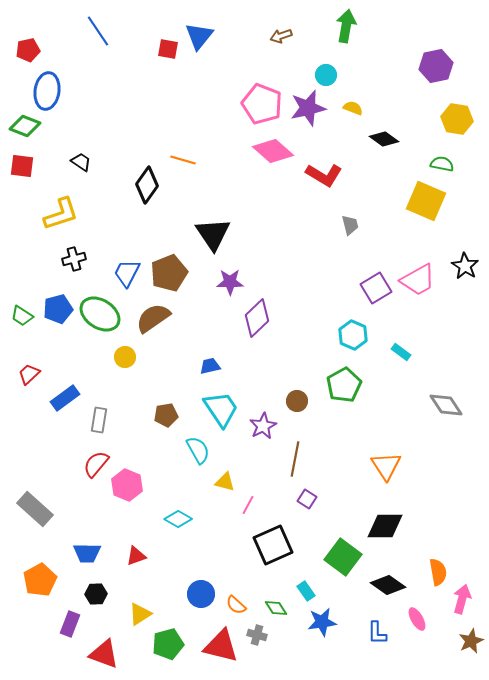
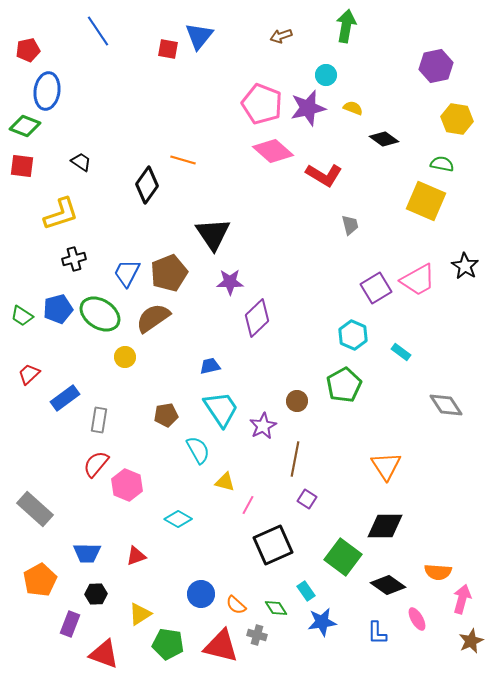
orange semicircle at (438, 572): rotated 104 degrees clockwise
green pentagon at (168, 644): rotated 24 degrees clockwise
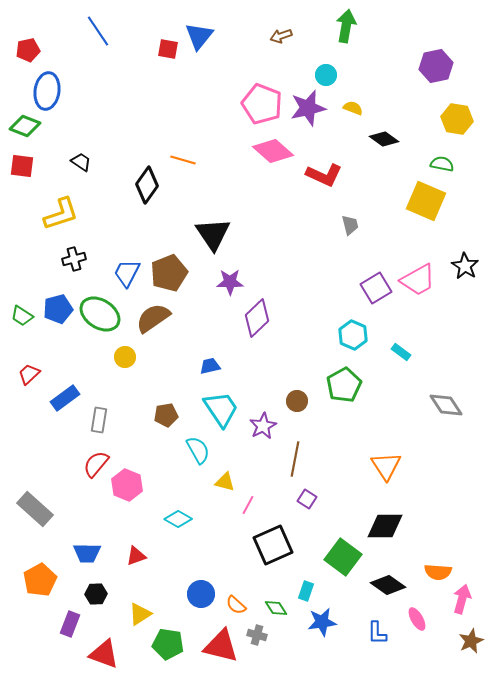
red L-shape at (324, 175): rotated 6 degrees counterclockwise
cyan rectangle at (306, 591): rotated 54 degrees clockwise
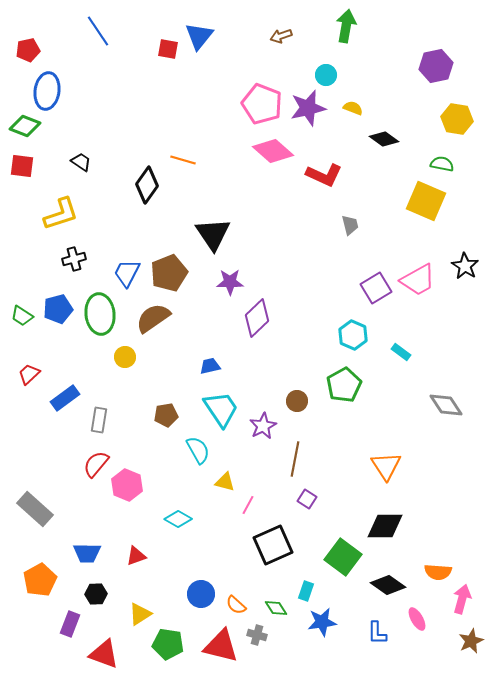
green ellipse at (100, 314): rotated 51 degrees clockwise
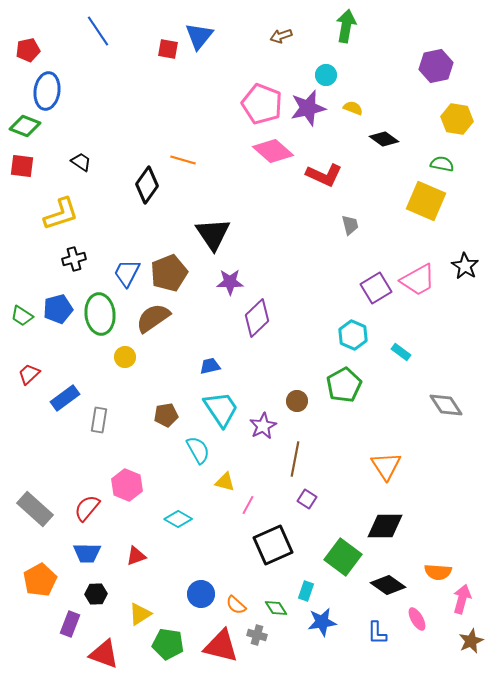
red semicircle at (96, 464): moved 9 px left, 44 px down
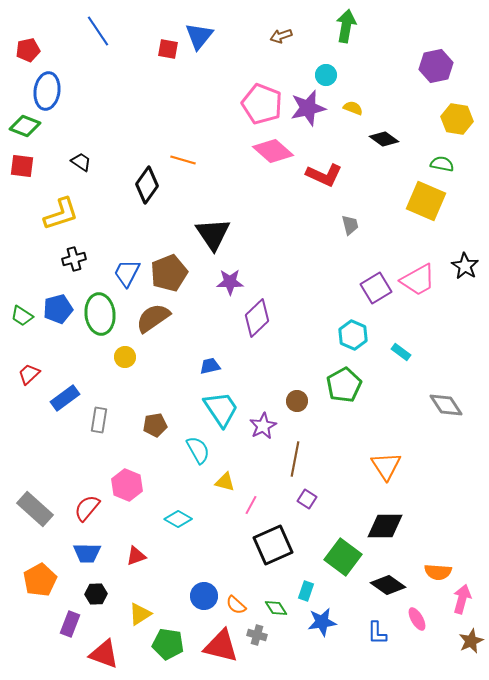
brown pentagon at (166, 415): moved 11 px left, 10 px down
pink line at (248, 505): moved 3 px right
blue circle at (201, 594): moved 3 px right, 2 px down
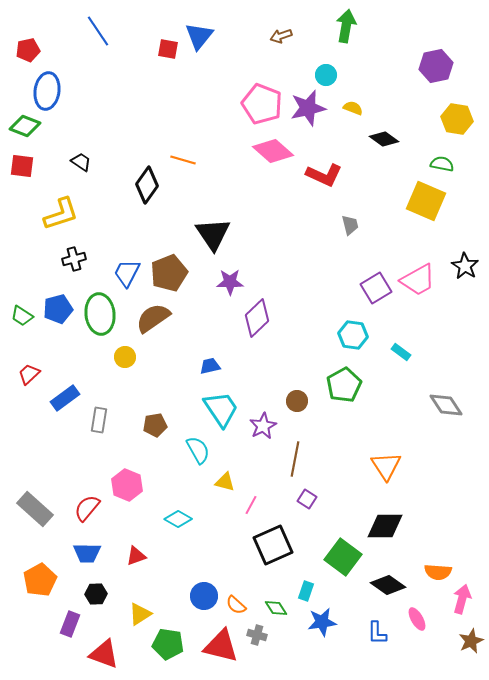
cyan hexagon at (353, 335): rotated 16 degrees counterclockwise
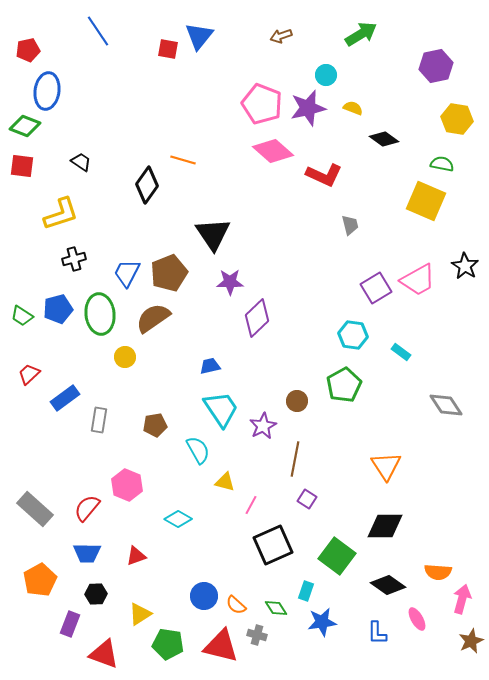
green arrow at (346, 26): moved 15 px right, 8 px down; rotated 48 degrees clockwise
green square at (343, 557): moved 6 px left, 1 px up
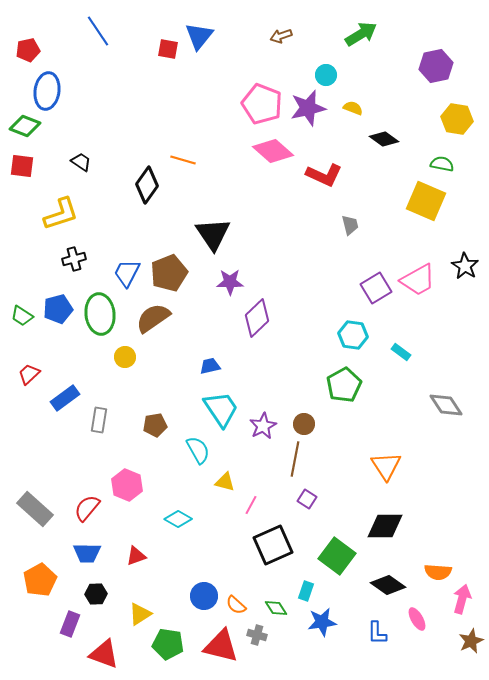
brown circle at (297, 401): moved 7 px right, 23 px down
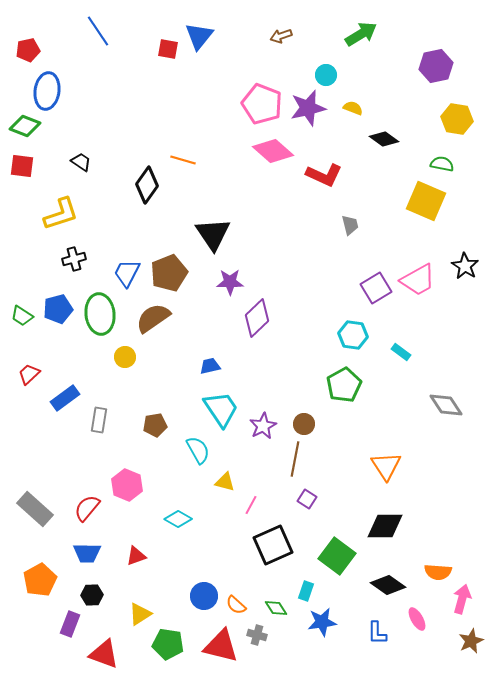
black hexagon at (96, 594): moved 4 px left, 1 px down
